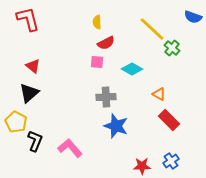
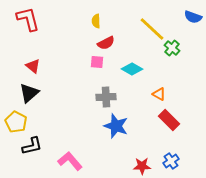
yellow semicircle: moved 1 px left, 1 px up
black L-shape: moved 3 px left, 5 px down; rotated 55 degrees clockwise
pink L-shape: moved 13 px down
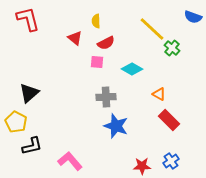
red triangle: moved 42 px right, 28 px up
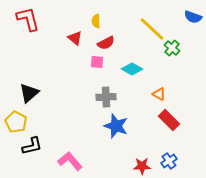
blue cross: moved 2 px left
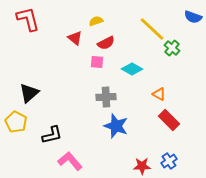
yellow semicircle: rotated 72 degrees clockwise
black L-shape: moved 20 px right, 11 px up
